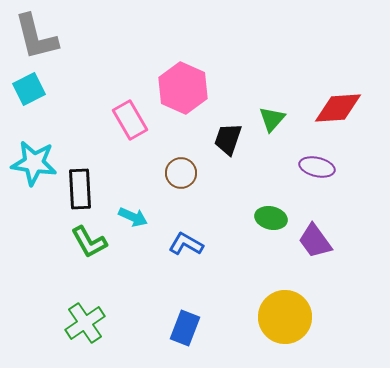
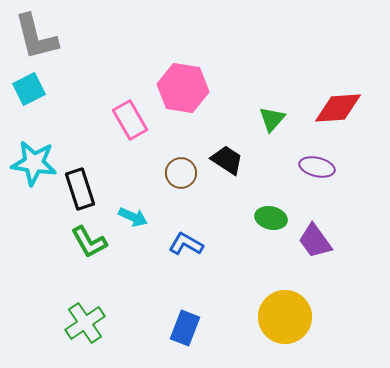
pink hexagon: rotated 15 degrees counterclockwise
black trapezoid: moved 1 px left, 21 px down; rotated 104 degrees clockwise
black rectangle: rotated 15 degrees counterclockwise
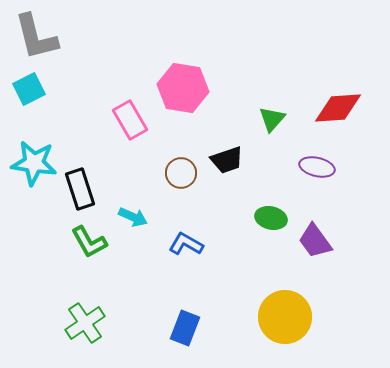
black trapezoid: rotated 128 degrees clockwise
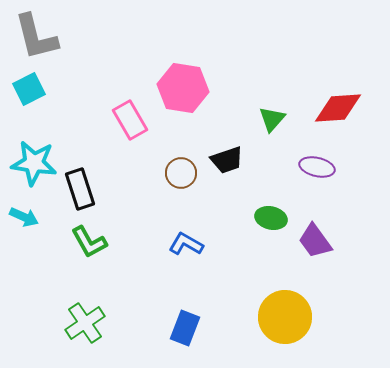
cyan arrow: moved 109 px left
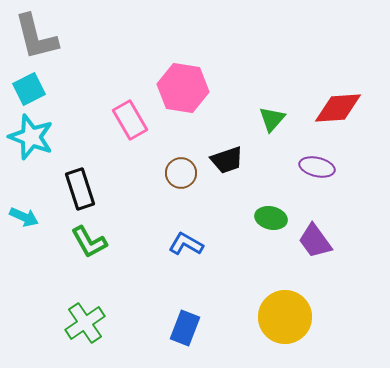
cyan star: moved 3 px left, 26 px up; rotated 12 degrees clockwise
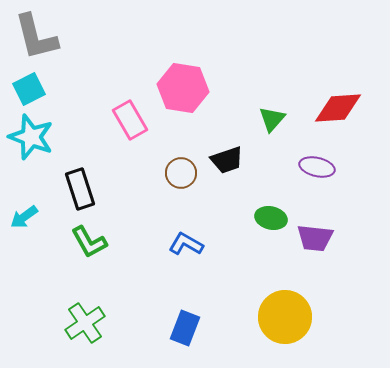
cyan arrow: rotated 120 degrees clockwise
purple trapezoid: moved 3 px up; rotated 48 degrees counterclockwise
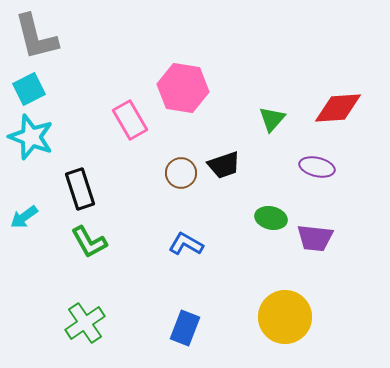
black trapezoid: moved 3 px left, 5 px down
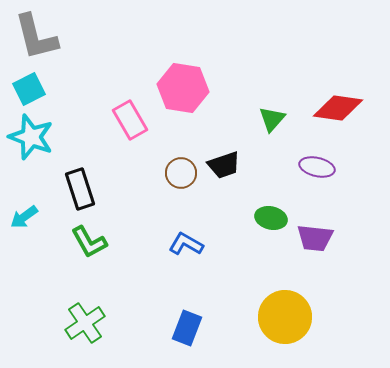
red diamond: rotated 12 degrees clockwise
blue rectangle: moved 2 px right
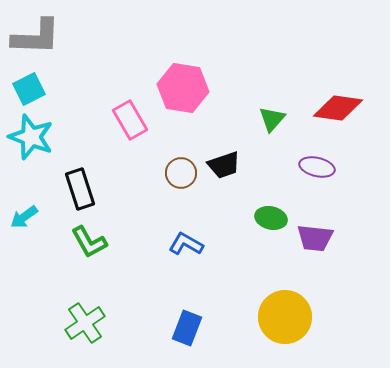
gray L-shape: rotated 74 degrees counterclockwise
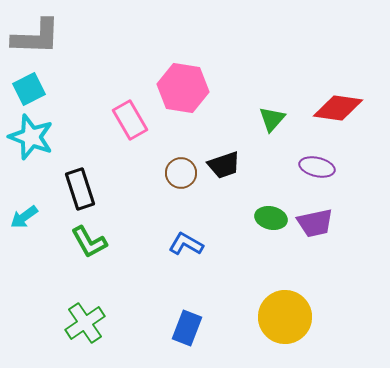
purple trapezoid: moved 15 px up; rotated 18 degrees counterclockwise
